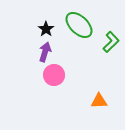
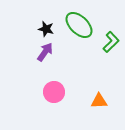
black star: rotated 21 degrees counterclockwise
purple arrow: rotated 18 degrees clockwise
pink circle: moved 17 px down
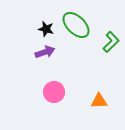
green ellipse: moved 3 px left
purple arrow: rotated 36 degrees clockwise
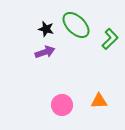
green L-shape: moved 1 px left, 3 px up
pink circle: moved 8 px right, 13 px down
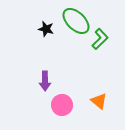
green ellipse: moved 4 px up
green L-shape: moved 10 px left
purple arrow: moved 29 px down; rotated 108 degrees clockwise
orange triangle: rotated 42 degrees clockwise
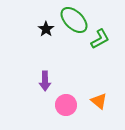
green ellipse: moved 2 px left, 1 px up
black star: rotated 21 degrees clockwise
green L-shape: rotated 15 degrees clockwise
pink circle: moved 4 px right
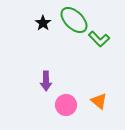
black star: moved 3 px left, 6 px up
green L-shape: moved 1 px left; rotated 75 degrees clockwise
purple arrow: moved 1 px right
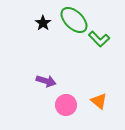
purple arrow: rotated 72 degrees counterclockwise
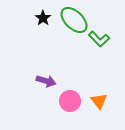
black star: moved 5 px up
orange triangle: rotated 12 degrees clockwise
pink circle: moved 4 px right, 4 px up
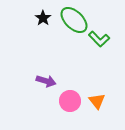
orange triangle: moved 2 px left
